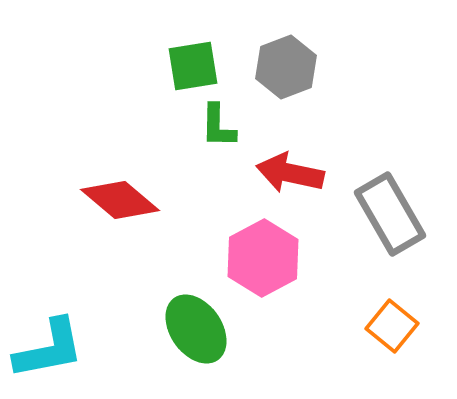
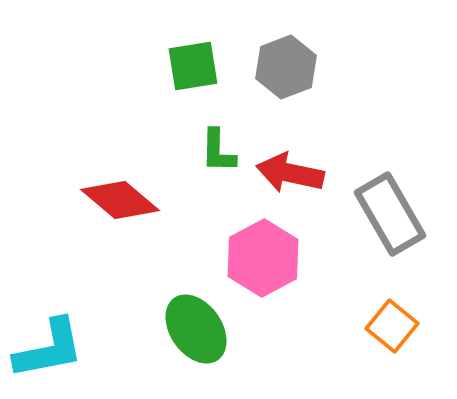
green L-shape: moved 25 px down
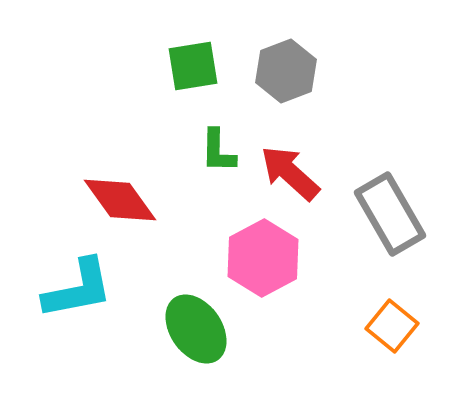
gray hexagon: moved 4 px down
red arrow: rotated 30 degrees clockwise
red diamond: rotated 14 degrees clockwise
cyan L-shape: moved 29 px right, 60 px up
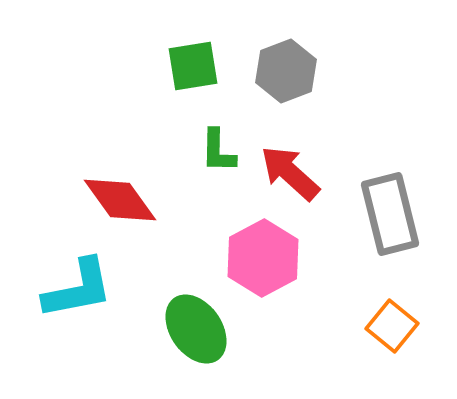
gray rectangle: rotated 16 degrees clockwise
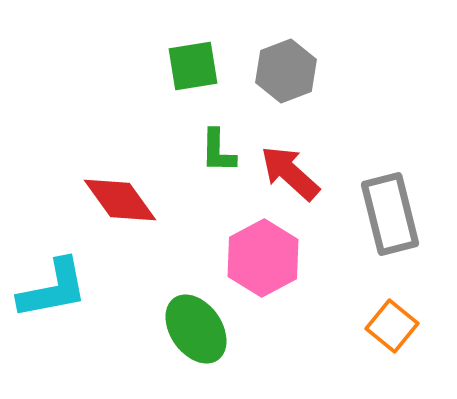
cyan L-shape: moved 25 px left
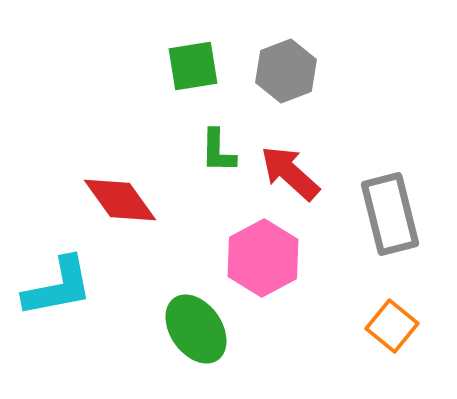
cyan L-shape: moved 5 px right, 2 px up
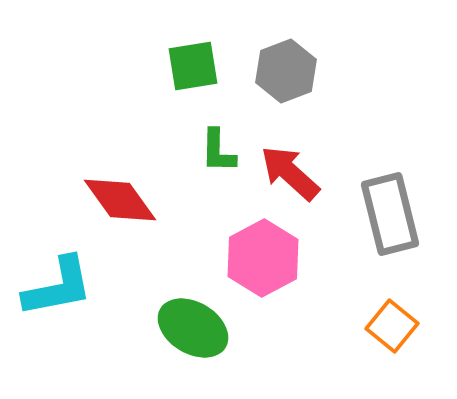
green ellipse: moved 3 px left, 1 px up; rotated 24 degrees counterclockwise
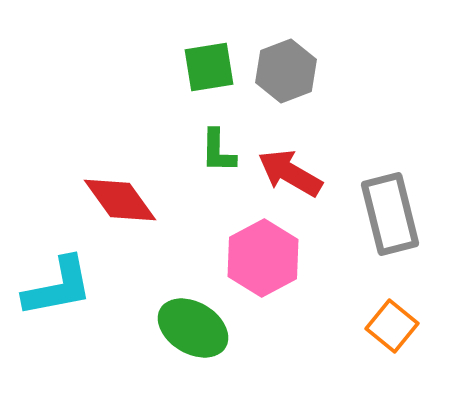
green square: moved 16 px right, 1 px down
red arrow: rotated 12 degrees counterclockwise
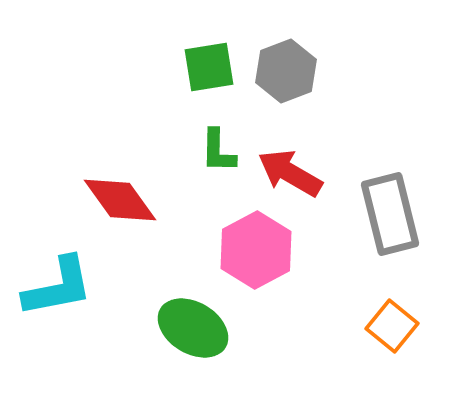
pink hexagon: moved 7 px left, 8 px up
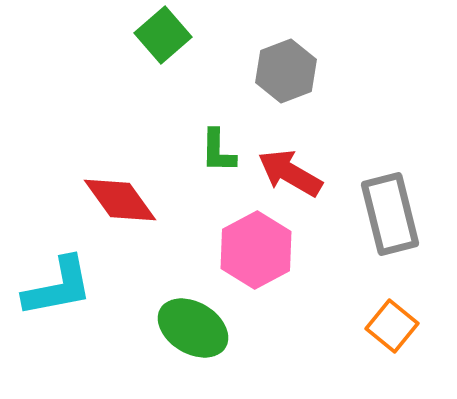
green square: moved 46 px left, 32 px up; rotated 32 degrees counterclockwise
